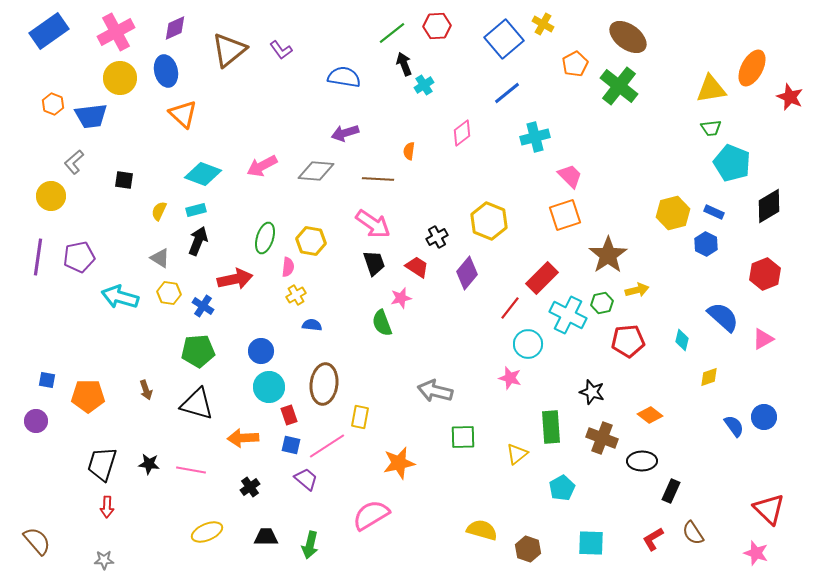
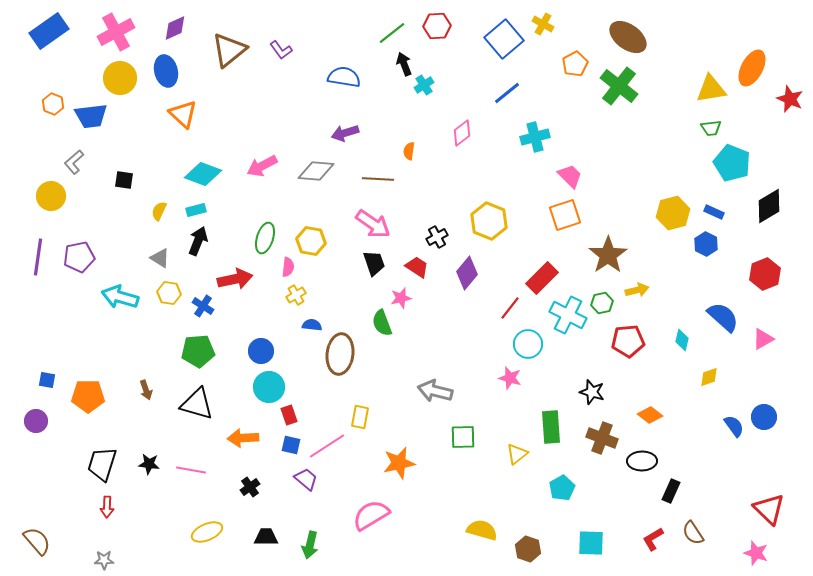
red star at (790, 97): moved 2 px down
brown ellipse at (324, 384): moved 16 px right, 30 px up
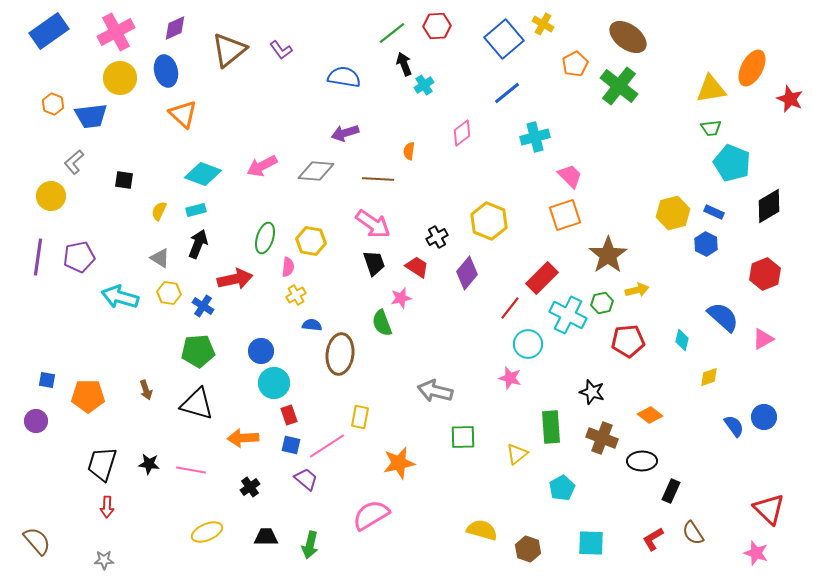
black arrow at (198, 241): moved 3 px down
cyan circle at (269, 387): moved 5 px right, 4 px up
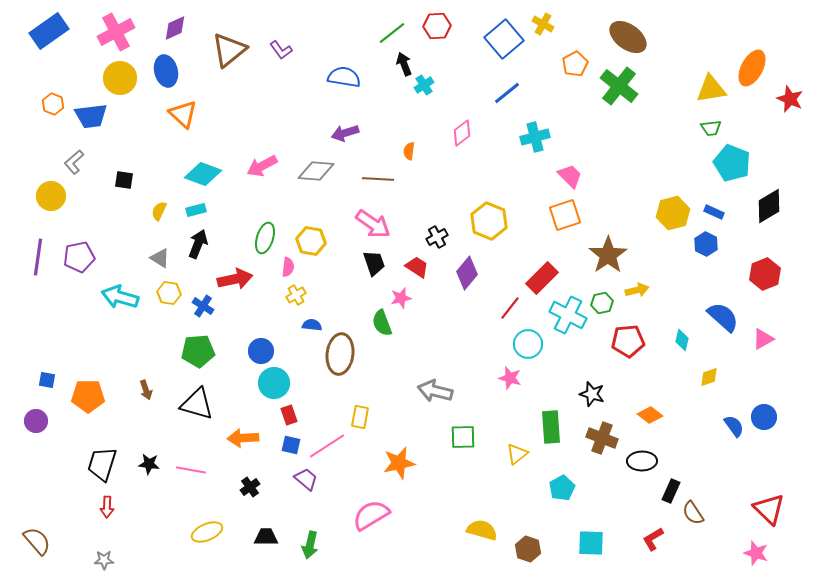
black star at (592, 392): moved 2 px down
brown semicircle at (693, 533): moved 20 px up
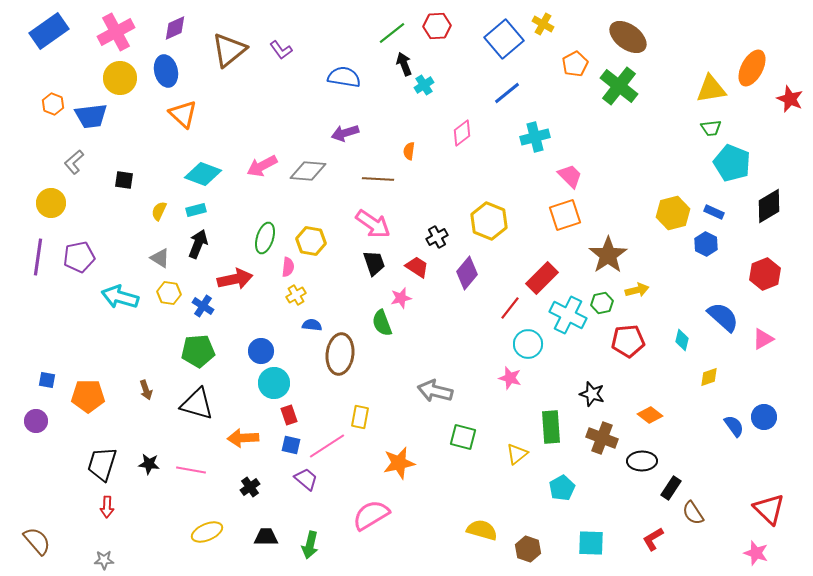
gray diamond at (316, 171): moved 8 px left
yellow circle at (51, 196): moved 7 px down
green square at (463, 437): rotated 16 degrees clockwise
black rectangle at (671, 491): moved 3 px up; rotated 10 degrees clockwise
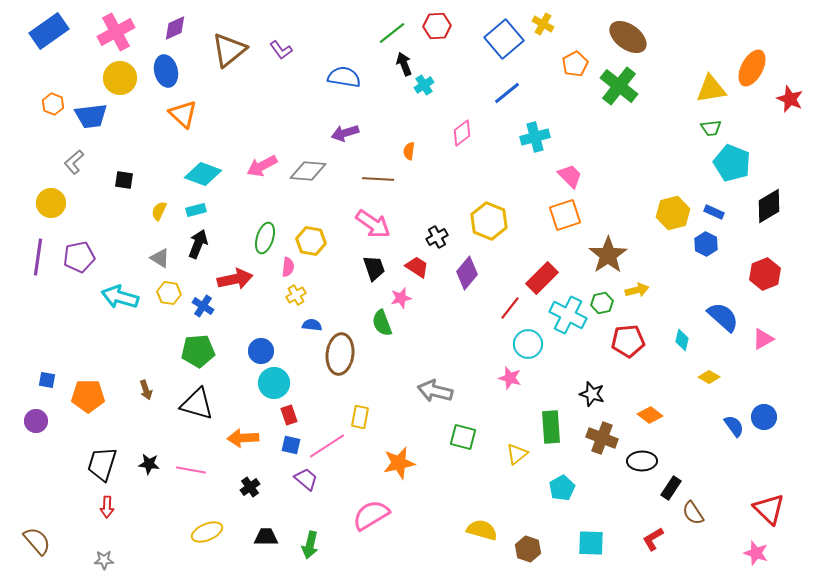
black trapezoid at (374, 263): moved 5 px down
yellow diamond at (709, 377): rotated 50 degrees clockwise
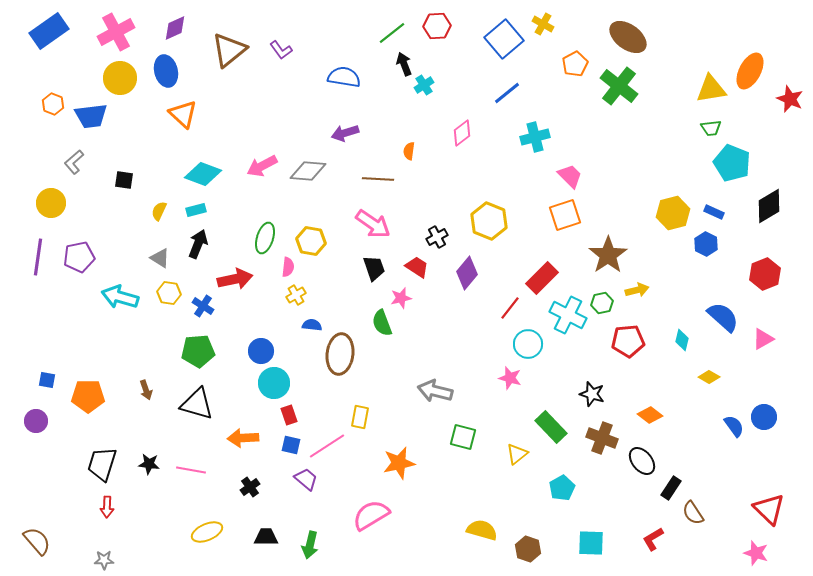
orange ellipse at (752, 68): moved 2 px left, 3 px down
green rectangle at (551, 427): rotated 40 degrees counterclockwise
black ellipse at (642, 461): rotated 52 degrees clockwise
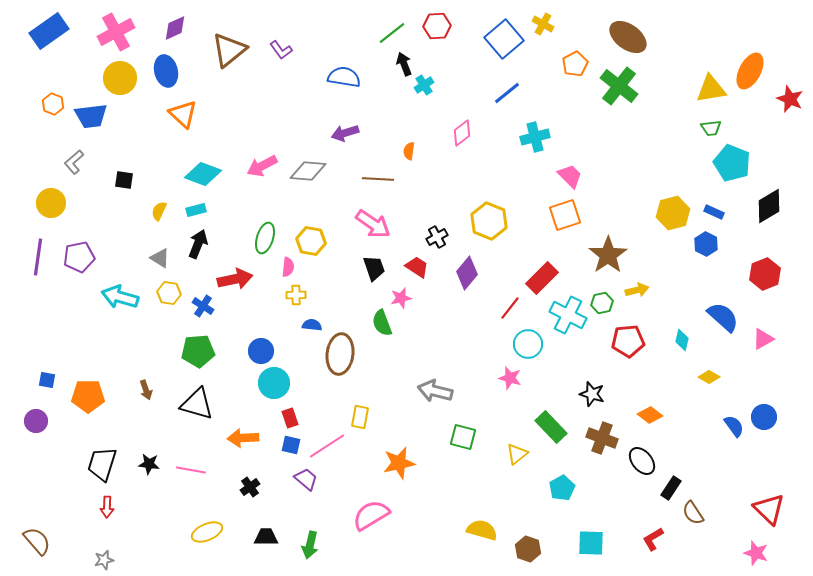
yellow cross at (296, 295): rotated 30 degrees clockwise
red rectangle at (289, 415): moved 1 px right, 3 px down
gray star at (104, 560): rotated 12 degrees counterclockwise
